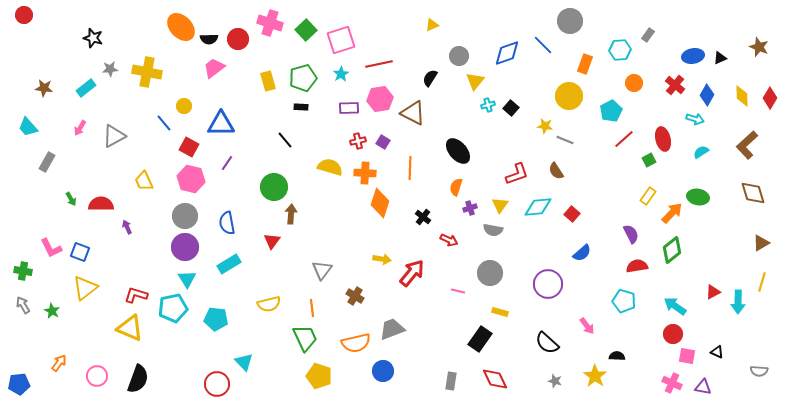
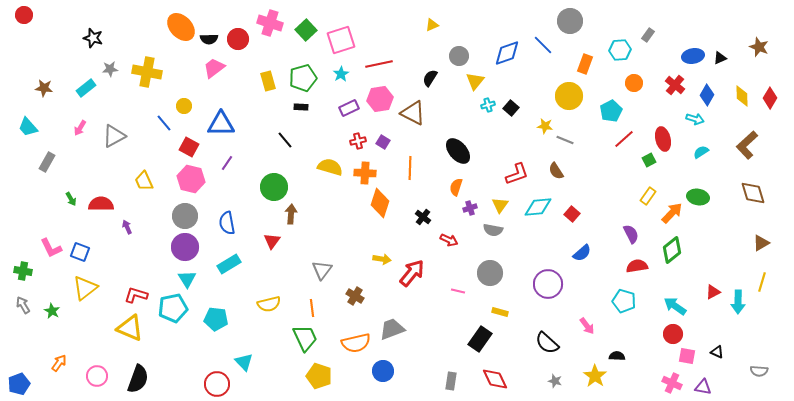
purple rectangle at (349, 108): rotated 24 degrees counterclockwise
blue pentagon at (19, 384): rotated 15 degrees counterclockwise
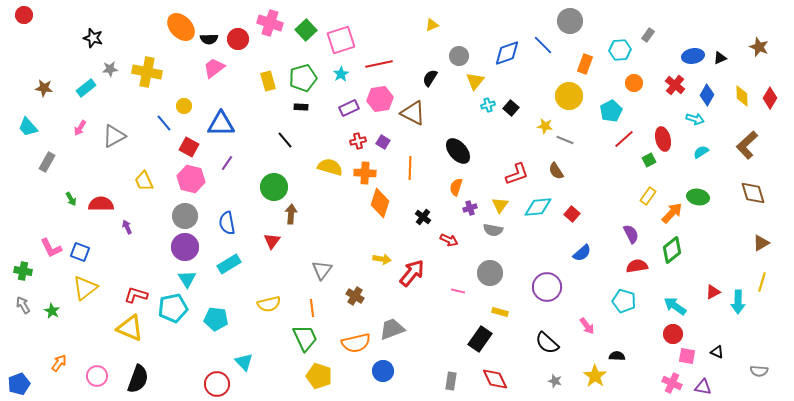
purple circle at (548, 284): moved 1 px left, 3 px down
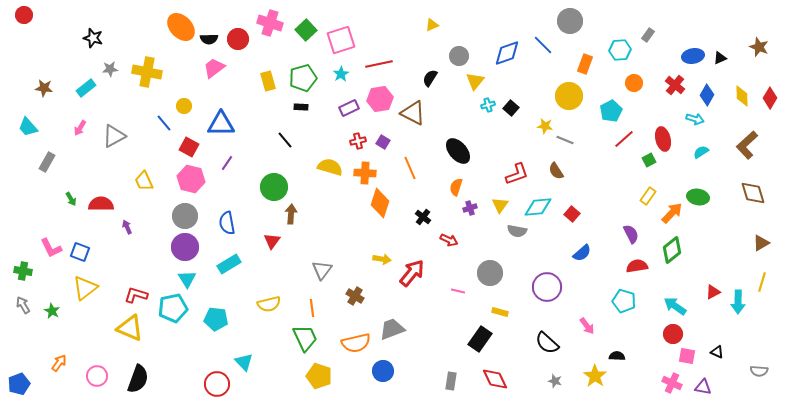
orange line at (410, 168): rotated 25 degrees counterclockwise
gray semicircle at (493, 230): moved 24 px right, 1 px down
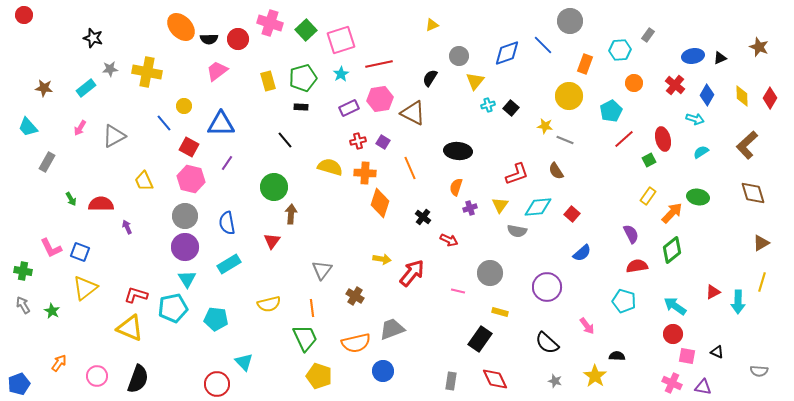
pink trapezoid at (214, 68): moved 3 px right, 3 px down
black ellipse at (458, 151): rotated 44 degrees counterclockwise
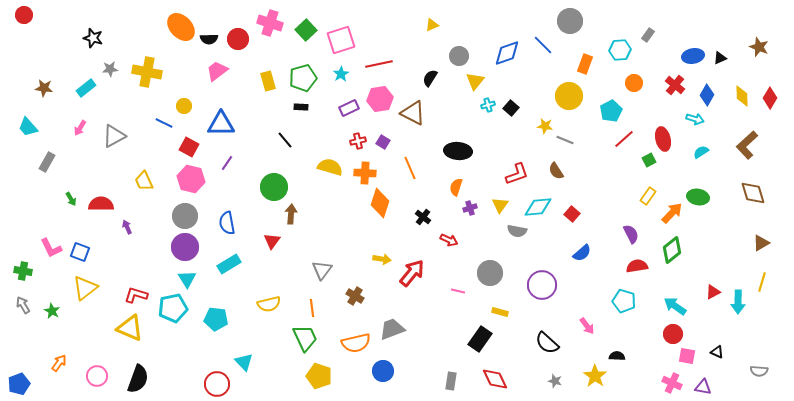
blue line at (164, 123): rotated 24 degrees counterclockwise
purple circle at (547, 287): moved 5 px left, 2 px up
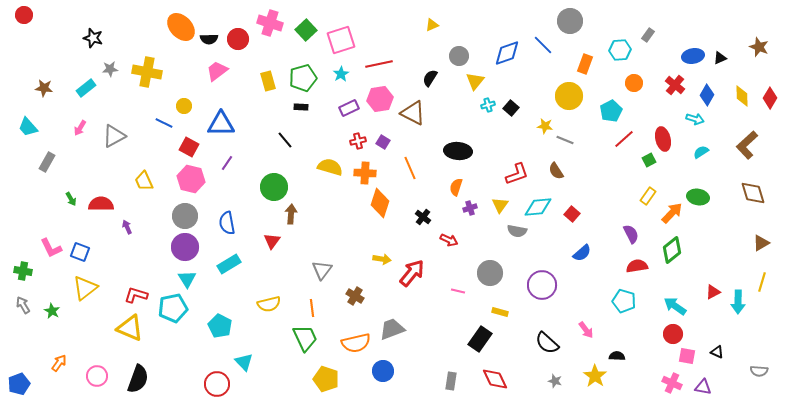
cyan pentagon at (216, 319): moved 4 px right, 7 px down; rotated 20 degrees clockwise
pink arrow at (587, 326): moved 1 px left, 4 px down
yellow pentagon at (319, 376): moved 7 px right, 3 px down
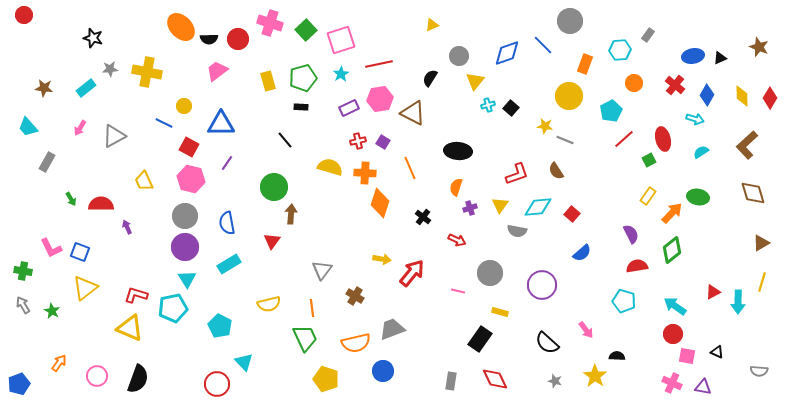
red arrow at (449, 240): moved 8 px right
